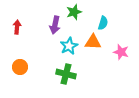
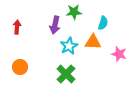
green star: rotated 14 degrees clockwise
pink star: moved 2 px left, 2 px down
green cross: rotated 30 degrees clockwise
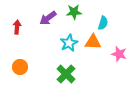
purple arrow: moved 7 px left, 7 px up; rotated 42 degrees clockwise
cyan star: moved 3 px up
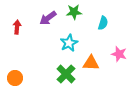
orange triangle: moved 2 px left, 21 px down
orange circle: moved 5 px left, 11 px down
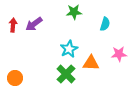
purple arrow: moved 14 px left, 6 px down
cyan semicircle: moved 2 px right, 1 px down
red arrow: moved 4 px left, 2 px up
cyan star: moved 6 px down
pink star: rotated 21 degrees counterclockwise
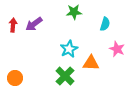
pink star: moved 2 px left, 5 px up; rotated 28 degrees clockwise
green cross: moved 1 px left, 2 px down
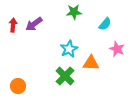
cyan semicircle: rotated 24 degrees clockwise
orange circle: moved 3 px right, 8 px down
